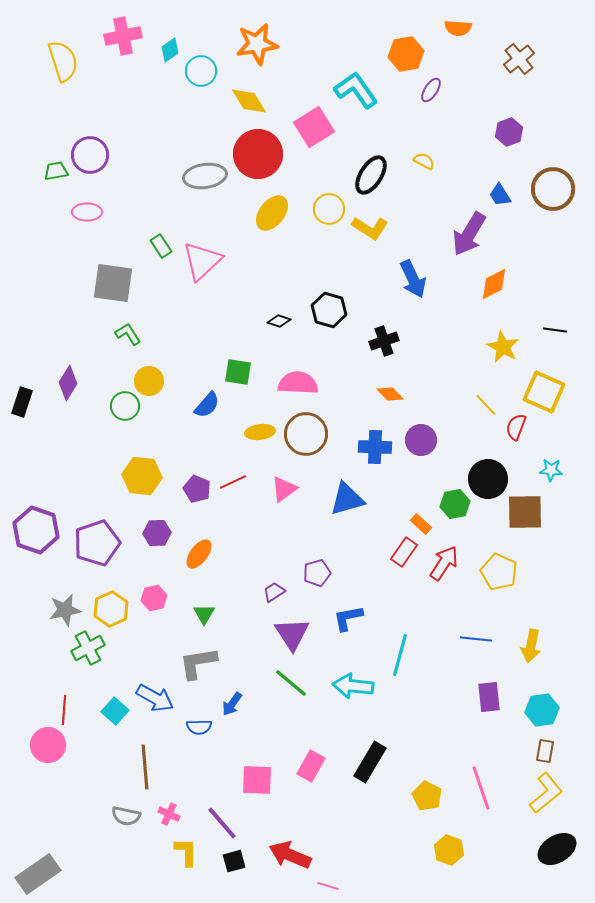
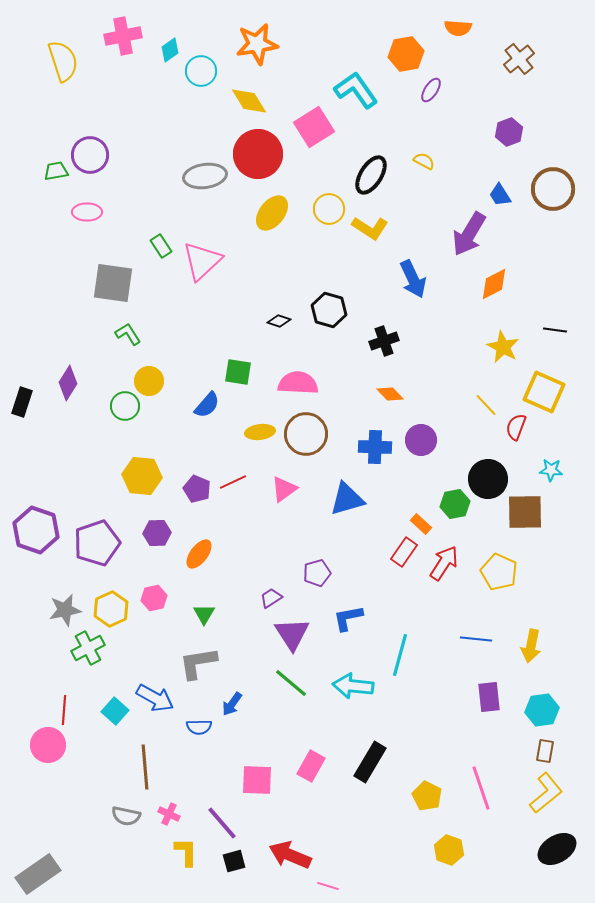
purple trapezoid at (274, 592): moved 3 px left, 6 px down
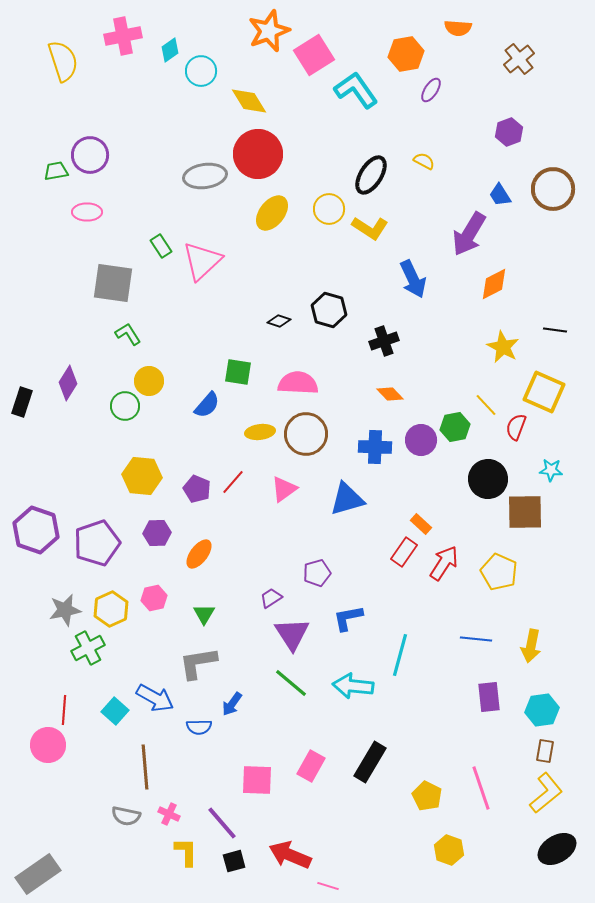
orange star at (257, 44): moved 12 px right, 13 px up; rotated 12 degrees counterclockwise
pink square at (314, 127): moved 72 px up
red line at (233, 482): rotated 24 degrees counterclockwise
green hexagon at (455, 504): moved 77 px up
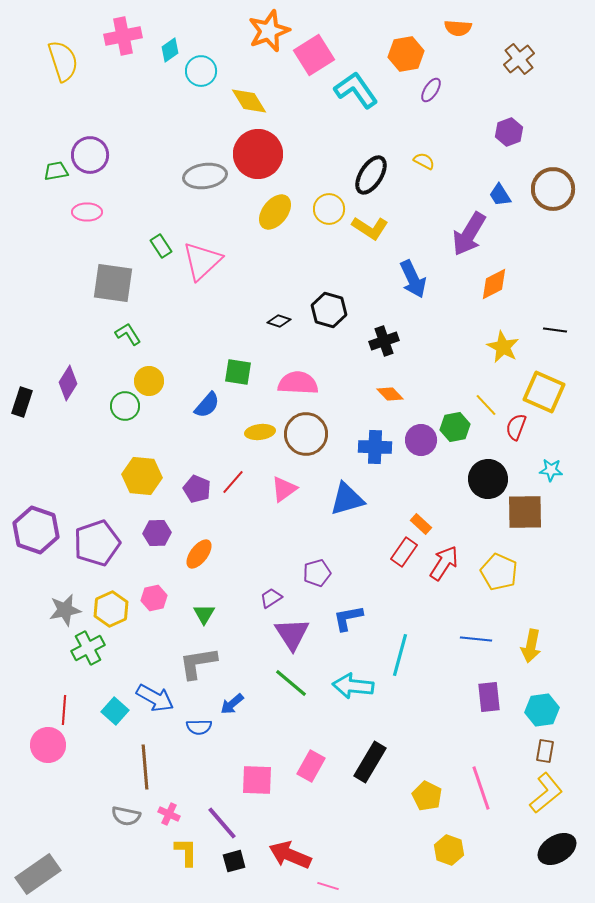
yellow ellipse at (272, 213): moved 3 px right, 1 px up
blue arrow at (232, 704): rotated 15 degrees clockwise
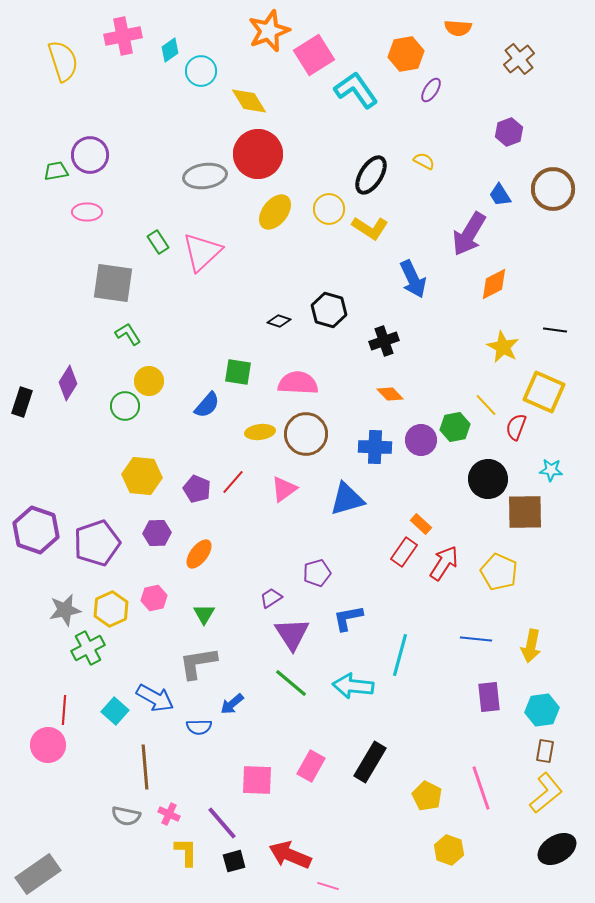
green rectangle at (161, 246): moved 3 px left, 4 px up
pink triangle at (202, 261): moved 9 px up
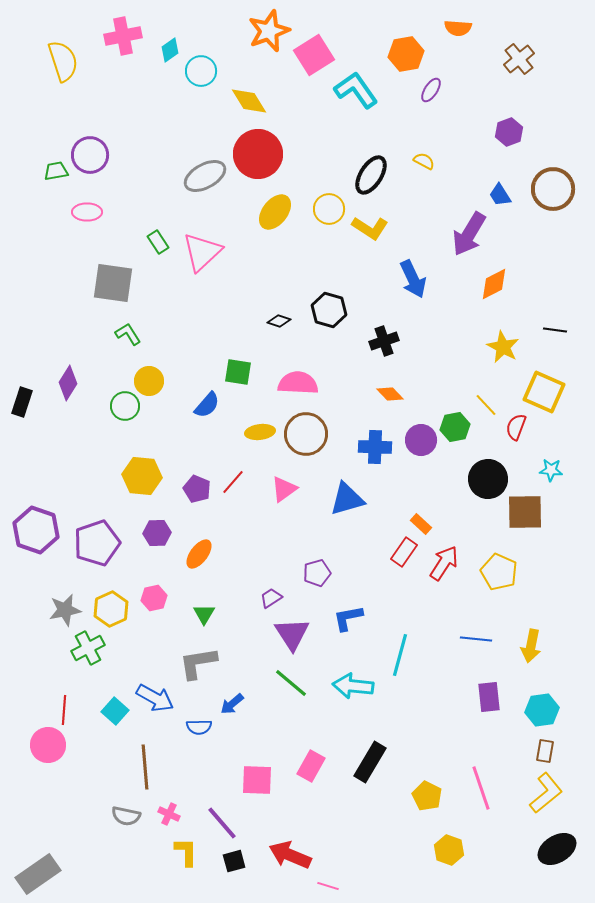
gray ellipse at (205, 176): rotated 21 degrees counterclockwise
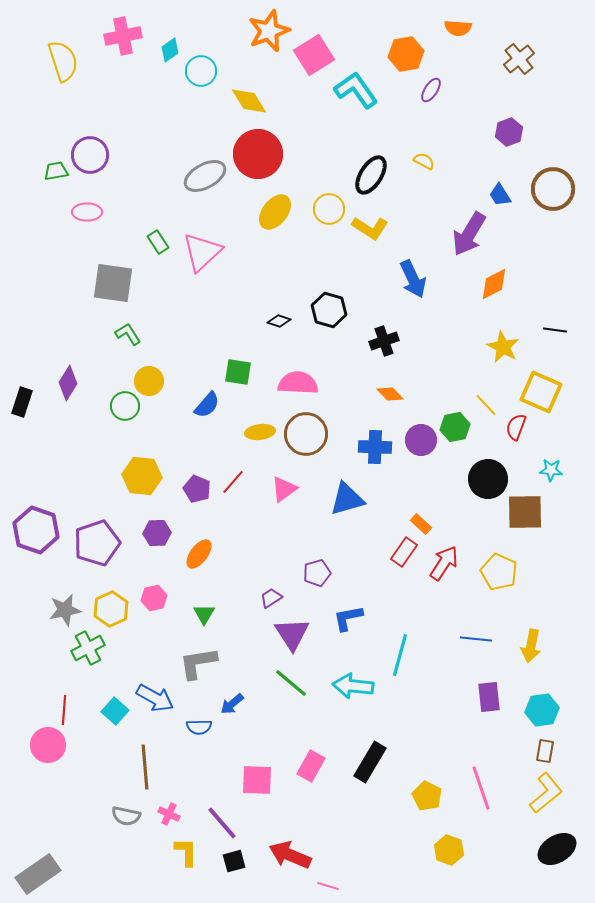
yellow square at (544, 392): moved 3 px left
